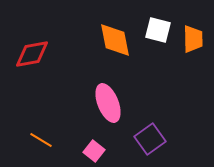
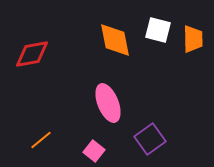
orange line: rotated 70 degrees counterclockwise
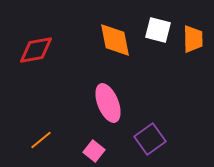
red diamond: moved 4 px right, 4 px up
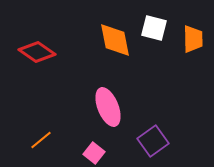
white square: moved 4 px left, 2 px up
red diamond: moved 1 px right, 2 px down; rotated 45 degrees clockwise
pink ellipse: moved 4 px down
purple square: moved 3 px right, 2 px down
pink square: moved 2 px down
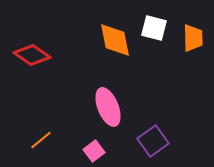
orange trapezoid: moved 1 px up
red diamond: moved 5 px left, 3 px down
pink square: moved 2 px up; rotated 15 degrees clockwise
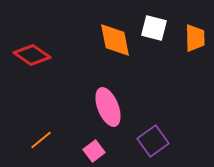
orange trapezoid: moved 2 px right
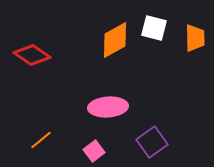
orange diamond: rotated 72 degrees clockwise
pink ellipse: rotated 72 degrees counterclockwise
purple square: moved 1 px left, 1 px down
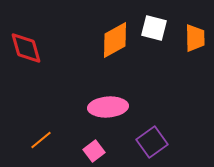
red diamond: moved 6 px left, 7 px up; rotated 39 degrees clockwise
